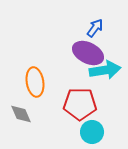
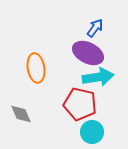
cyan arrow: moved 7 px left, 7 px down
orange ellipse: moved 1 px right, 14 px up
red pentagon: rotated 12 degrees clockwise
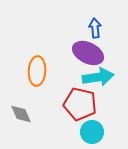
blue arrow: rotated 42 degrees counterclockwise
orange ellipse: moved 1 px right, 3 px down; rotated 12 degrees clockwise
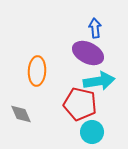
cyan arrow: moved 1 px right, 4 px down
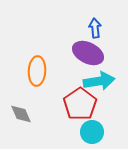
red pentagon: rotated 24 degrees clockwise
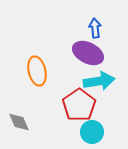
orange ellipse: rotated 16 degrees counterclockwise
red pentagon: moved 1 px left, 1 px down
gray diamond: moved 2 px left, 8 px down
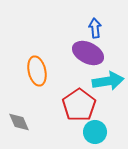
cyan arrow: moved 9 px right
cyan circle: moved 3 px right
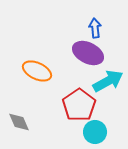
orange ellipse: rotated 52 degrees counterclockwise
cyan arrow: rotated 20 degrees counterclockwise
